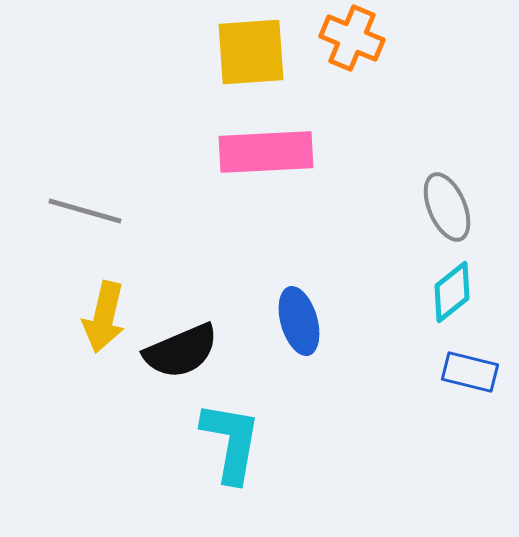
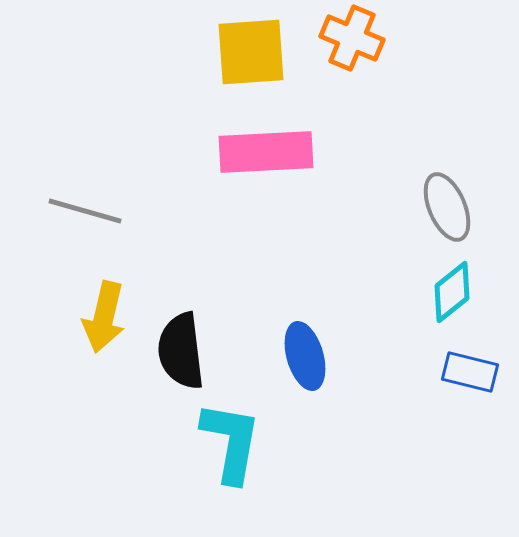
blue ellipse: moved 6 px right, 35 px down
black semicircle: rotated 106 degrees clockwise
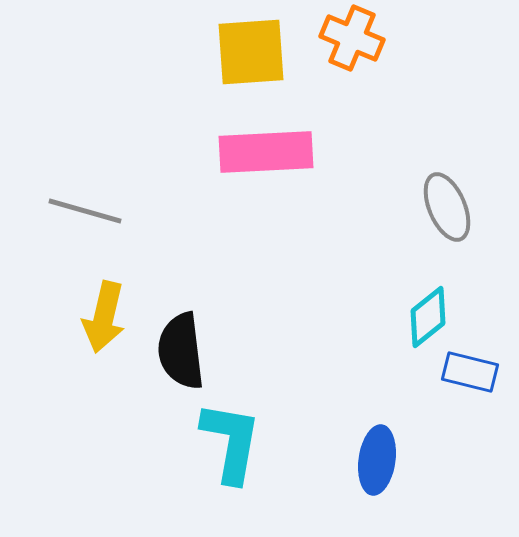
cyan diamond: moved 24 px left, 25 px down
blue ellipse: moved 72 px right, 104 px down; rotated 24 degrees clockwise
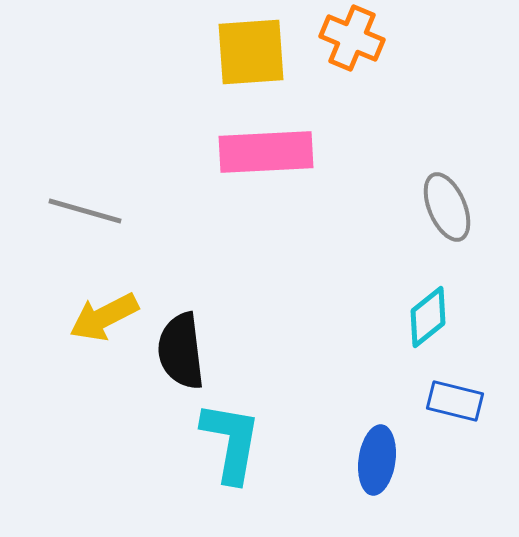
yellow arrow: rotated 50 degrees clockwise
blue rectangle: moved 15 px left, 29 px down
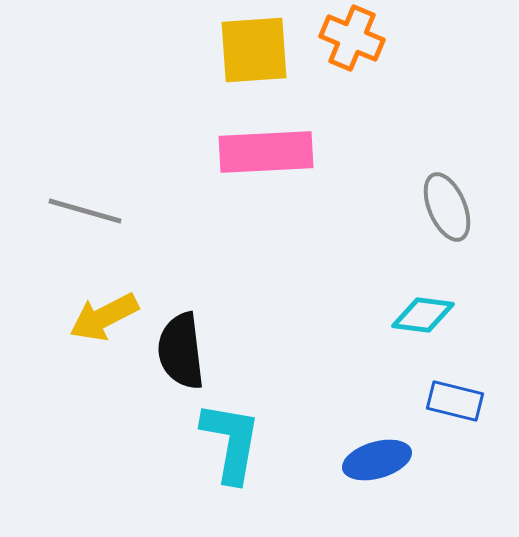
yellow square: moved 3 px right, 2 px up
cyan diamond: moved 5 px left, 2 px up; rotated 46 degrees clockwise
blue ellipse: rotated 66 degrees clockwise
